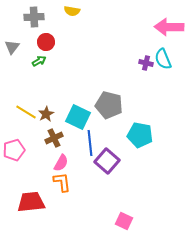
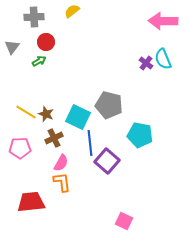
yellow semicircle: rotated 133 degrees clockwise
pink arrow: moved 6 px left, 6 px up
purple cross: rotated 24 degrees clockwise
brown star: rotated 21 degrees counterclockwise
pink pentagon: moved 6 px right, 2 px up; rotated 15 degrees clockwise
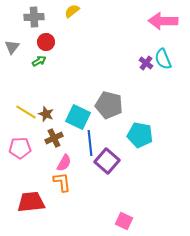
pink semicircle: moved 3 px right
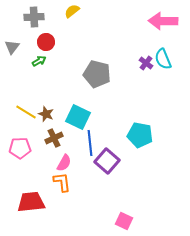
gray pentagon: moved 12 px left, 31 px up
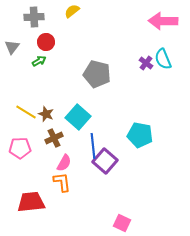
cyan square: rotated 15 degrees clockwise
blue line: moved 3 px right, 3 px down
purple square: moved 2 px left
pink square: moved 2 px left, 2 px down
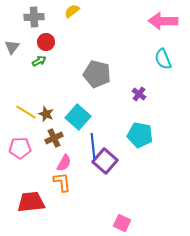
purple cross: moved 7 px left, 31 px down
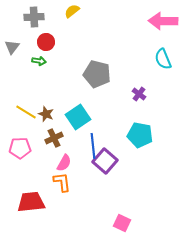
green arrow: rotated 40 degrees clockwise
cyan square: rotated 15 degrees clockwise
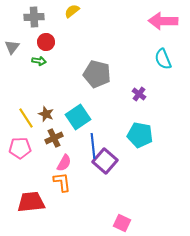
yellow line: moved 6 px down; rotated 25 degrees clockwise
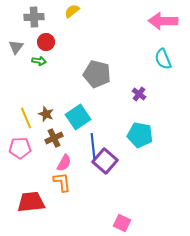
gray triangle: moved 4 px right
yellow line: rotated 10 degrees clockwise
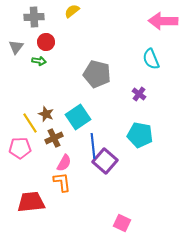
cyan semicircle: moved 12 px left
yellow line: moved 4 px right, 5 px down; rotated 10 degrees counterclockwise
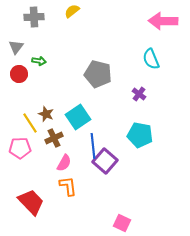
red circle: moved 27 px left, 32 px down
gray pentagon: moved 1 px right
orange L-shape: moved 6 px right, 4 px down
red trapezoid: rotated 52 degrees clockwise
